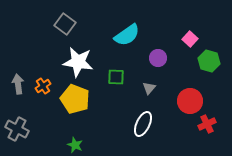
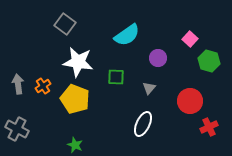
red cross: moved 2 px right, 3 px down
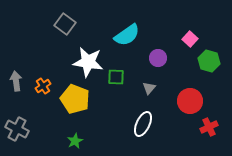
white star: moved 10 px right
gray arrow: moved 2 px left, 3 px up
green star: moved 4 px up; rotated 21 degrees clockwise
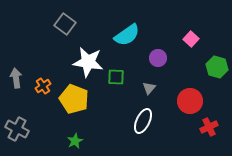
pink square: moved 1 px right
green hexagon: moved 8 px right, 6 px down
gray arrow: moved 3 px up
yellow pentagon: moved 1 px left
white ellipse: moved 3 px up
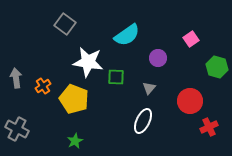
pink square: rotated 14 degrees clockwise
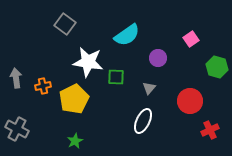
orange cross: rotated 21 degrees clockwise
yellow pentagon: rotated 24 degrees clockwise
red cross: moved 1 px right, 3 px down
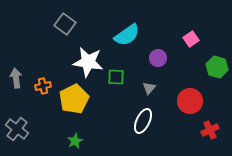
gray cross: rotated 10 degrees clockwise
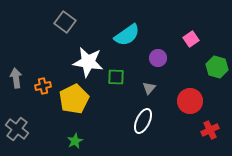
gray square: moved 2 px up
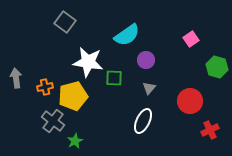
purple circle: moved 12 px left, 2 px down
green square: moved 2 px left, 1 px down
orange cross: moved 2 px right, 1 px down
yellow pentagon: moved 1 px left, 3 px up; rotated 12 degrees clockwise
gray cross: moved 36 px right, 8 px up
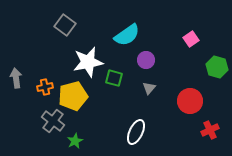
gray square: moved 3 px down
white star: rotated 20 degrees counterclockwise
green square: rotated 12 degrees clockwise
white ellipse: moved 7 px left, 11 px down
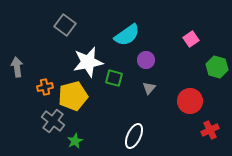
gray arrow: moved 1 px right, 11 px up
white ellipse: moved 2 px left, 4 px down
